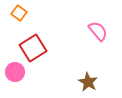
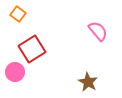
orange square: moved 1 px left, 1 px down
red square: moved 1 px left, 1 px down
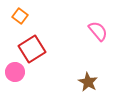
orange square: moved 2 px right, 2 px down
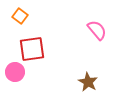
pink semicircle: moved 1 px left, 1 px up
red square: rotated 24 degrees clockwise
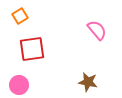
orange square: rotated 21 degrees clockwise
pink circle: moved 4 px right, 13 px down
brown star: rotated 18 degrees counterclockwise
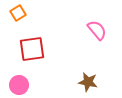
orange square: moved 2 px left, 3 px up
